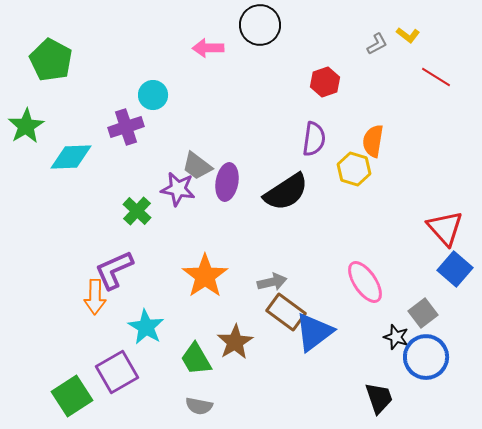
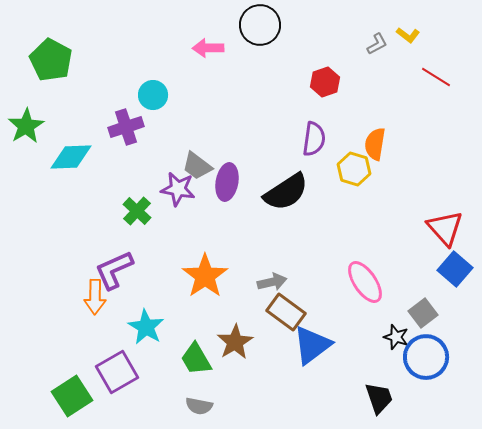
orange semicircle: moved 2 px right, 3 px down
blue triangle: moved 2 px left, 13 px down
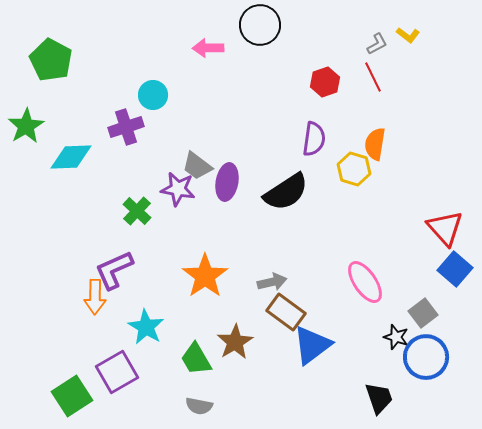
red line: moved 63 px left; rotated 32 degrees clockwise
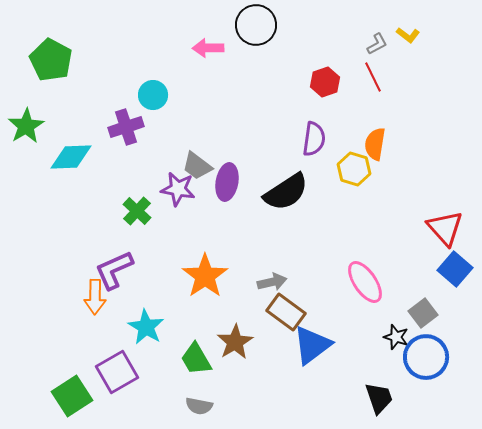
black circle: moved 4 px left
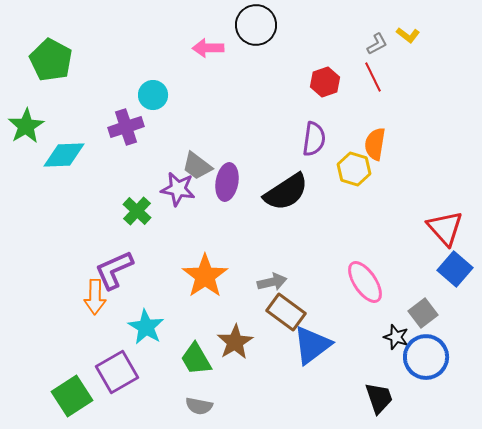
cyan diamond: moved 7 px left, 2 px up
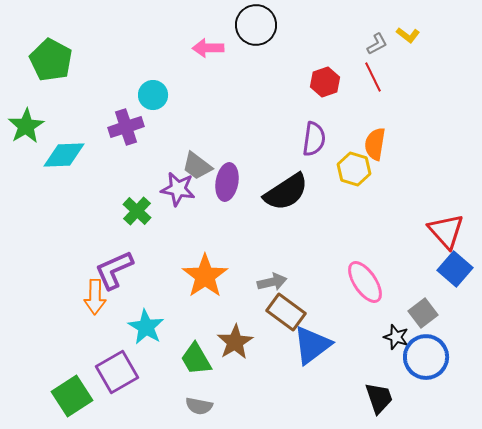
red triangle: moved 1 px right, 3 px down
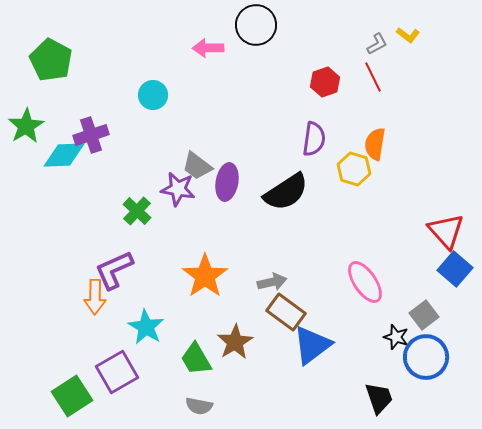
purple cross: moved 35 px left, 8 px down
gray square: moved 1 px right, 2 px down
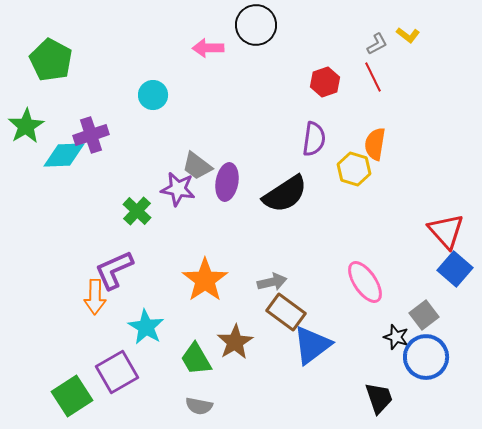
black semicircle: moved 1 px left, 2 px down
orange star: moved 4 px down
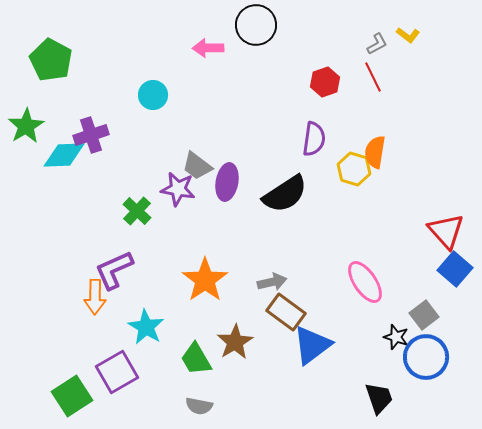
orange semicircle: moved 8 px down
